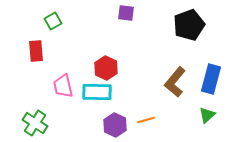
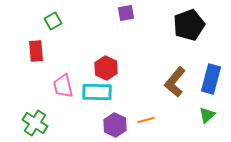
purple square: rotated 18 degrees counterclockwise
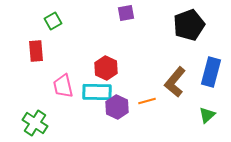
blue rectangle: moved 7 px up
orange line: moved 1 px right, 19 px up
purple hexagon: moved 2 px right, 18 px up
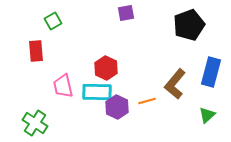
brown L-shape: moved 2 px down
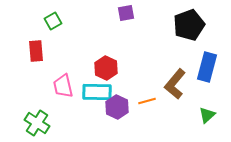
blue rectangle: moved 4 px left, 5 px up
green cross: moved 2 px right
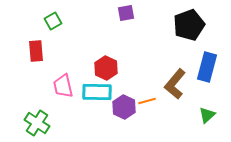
purple hexagon: moved 7 px right
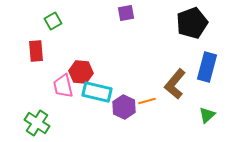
black pentagon: moved 3 px right, 2 px up
red hexagon: moved 25 px left, 4 px down; rotated 20 degrees counterclockwise
cyan rectangle: rotated 12 degrees clockwise
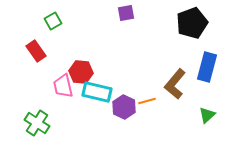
red rectangle: rotated 30 degrees counterclockwise
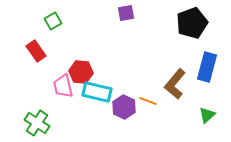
orange line: moved 1 px right; rotated 36 degrees clockwise
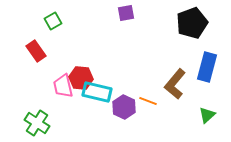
red hexagon: moved 6 px down
